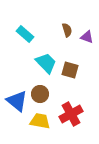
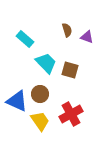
cyan rectangle: moved 5 px down
blue triangle: rotated 15 degrees counterclockwise
yellow trapezoid: rotated 45 degrees clockwise
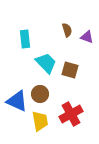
cyan rectangle: rotated 42 degrees clockwise
yellow trapezoid: rotated 25 degrees clockwise
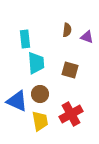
brown semicircle: rotated 24 degrees clockwise
cyan trapezoid: moved 10 px left; rotated 40 degrees clockwise
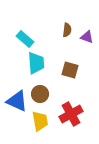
cyan rectangle: rotated 42 degrees counterclockwise
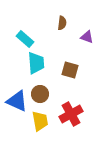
brown semicircle: moved 5 px left, 7 px up
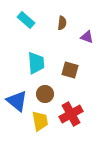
cyan rectangle: moved 1 px right, 19 px up
brown circle: moved 5 px right
blue triangle: rotated 15 degrees clockwise
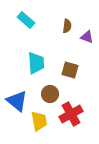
brown semicircle: moved 5 px right, 3 px down
brown circle: moved 5 px right
yellow trapezoid: moved 1 px left
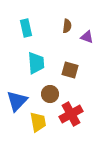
cyan rectangle: moved 8 px down; rotated 36 degrees clockwise
blue triangle: rotated 35 degrees clockwise
yellow trapezoid: moved 1 px left, 1 px down
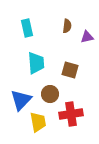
cyan rectangle: moved 1 px right
purple triangle: rotated 32 degrees counterclockwise
blue triangle: moved 4 px right, 1 px up
red cross: rotated 20 degrees clockwise
